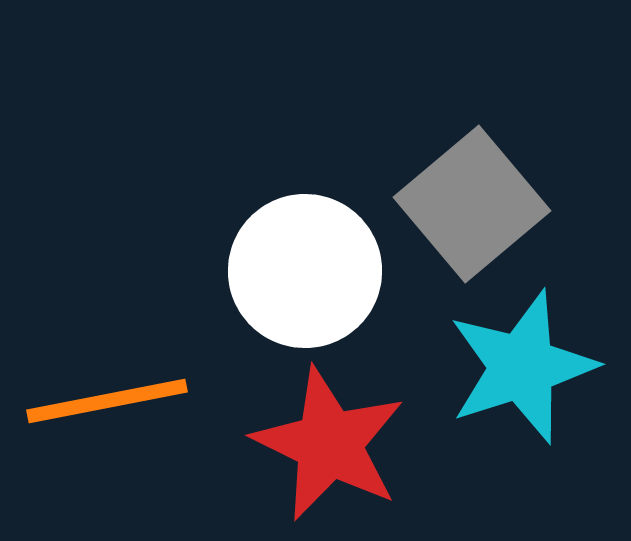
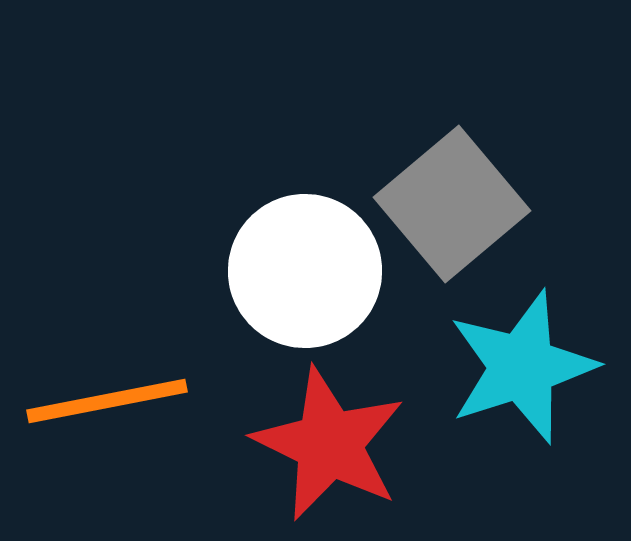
gray square: moved 20 px left
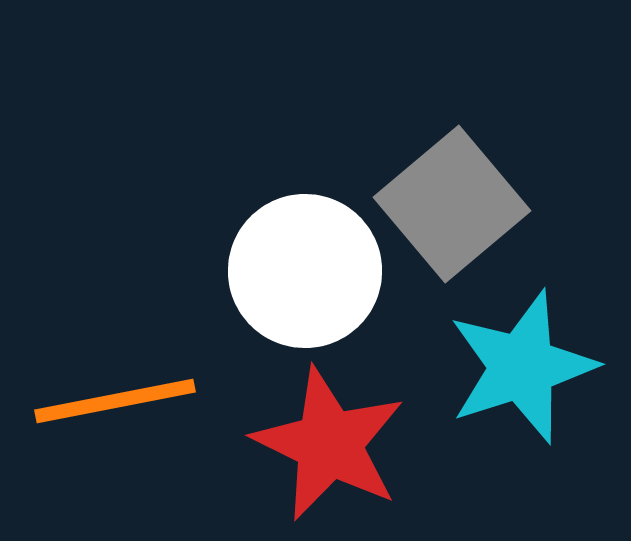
orange line: moved 8 px right
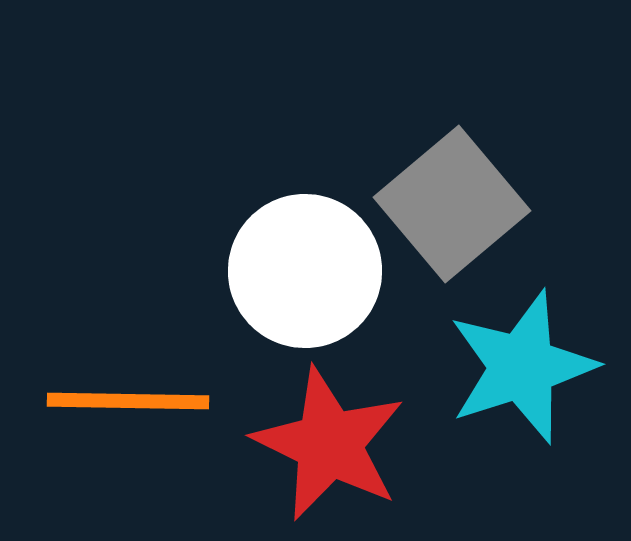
orange line: moved 13 px right; rotated 12 degrees clockwise
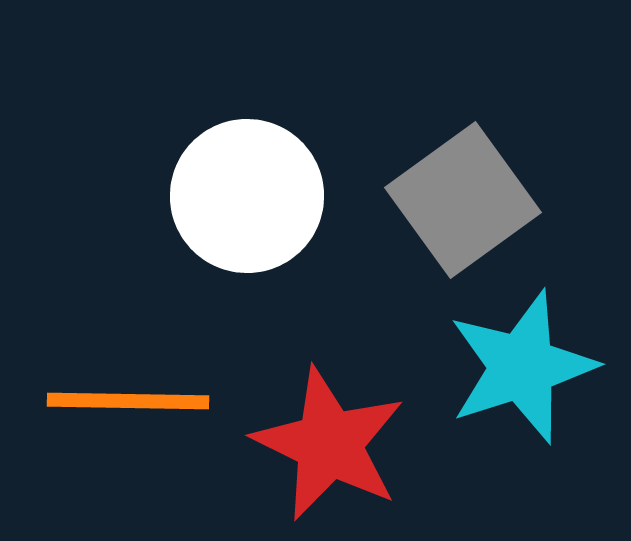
gray square: moved 11 px right, 4 px up; rotated 4 degrees clockwise
white circle: moved 58 px left, 75 px up
